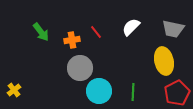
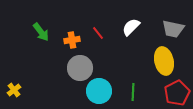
red line: moved 2 px right, 1 px down
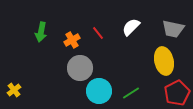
green arrow: rotated 48 degrees clockwise
orange cross: rotated 21 degrees counterclockwise
green line: moved 2 px left, 1 px down; rotated 54 degrees clockwise
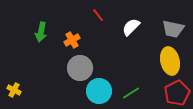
red line: moved 18 px up
yellow ellipse: moved 6 px right
yellow cross: rotated 24 degrees counterclockwise
